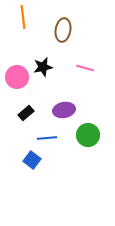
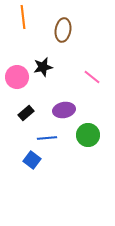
pink line: moved 7 px right, 9 px down; rotated 24 degrees clockwise
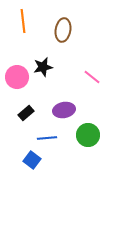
orange line: moved 4 px down
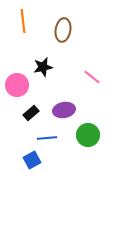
pink circle: moved 8 px down
black rectangle: moved 5 px right
blue square: rotated 24 degrees clockwise
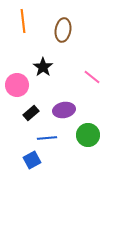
black star: rotated 24 degrees counterclockwise
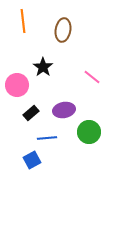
green circle: moved 1 px right, 3 px up
